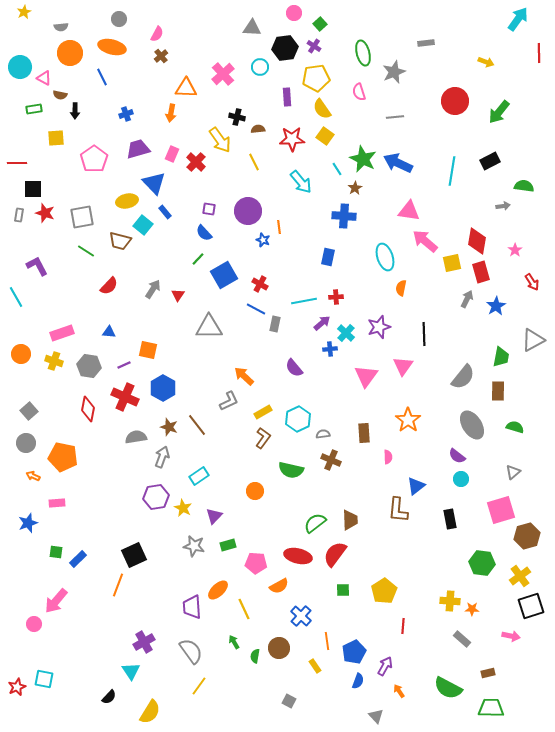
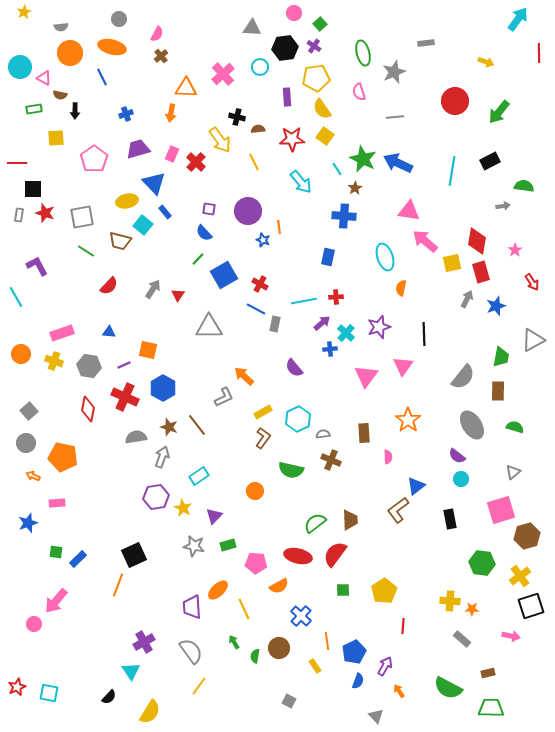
blue star at (496, 306): rotated 12 degrees clockwise
gray L-shape at (229, 401): moved 5 px left, 4 px up
brown L-shape at (398, 510): rotated 48 degrees clockwise
cyan square at (44, 679): moved 5 px right, 14 px down
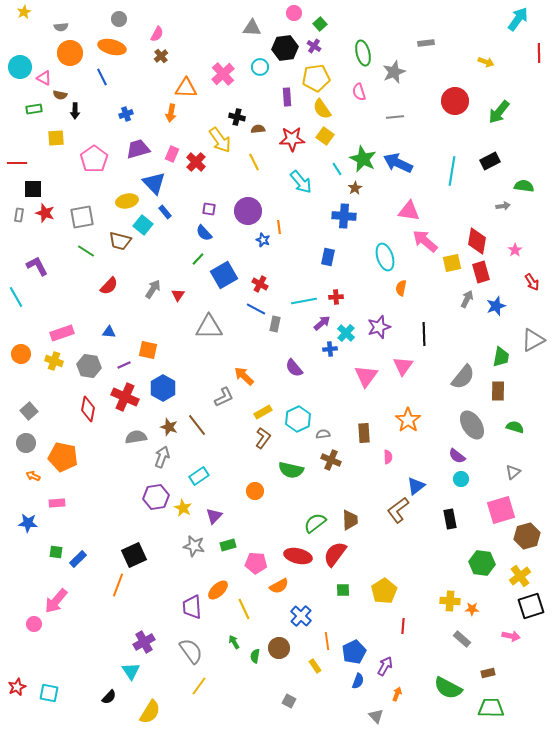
blue star at (28, 523): rotated 24 degrees clockwise
orange arrow at (399, 691): moved 2 px left, 3 px down; rotated 56 degrees clockwise
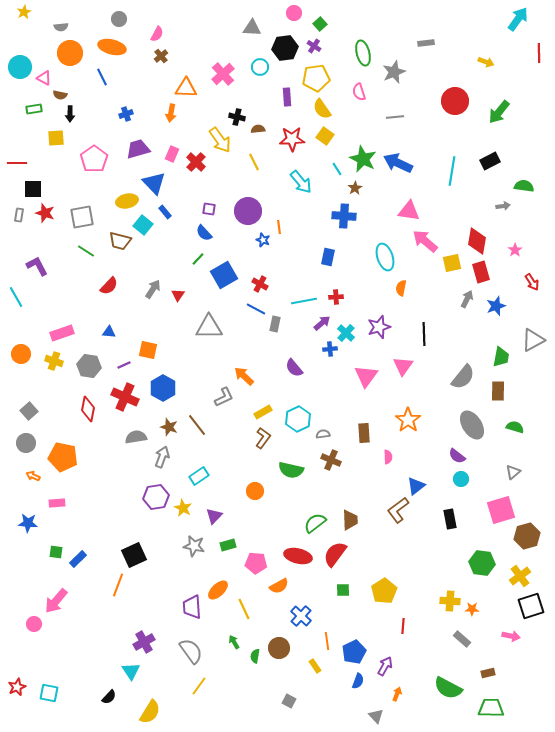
black arrow at (75, 111): moved 5 px left, 3 px down
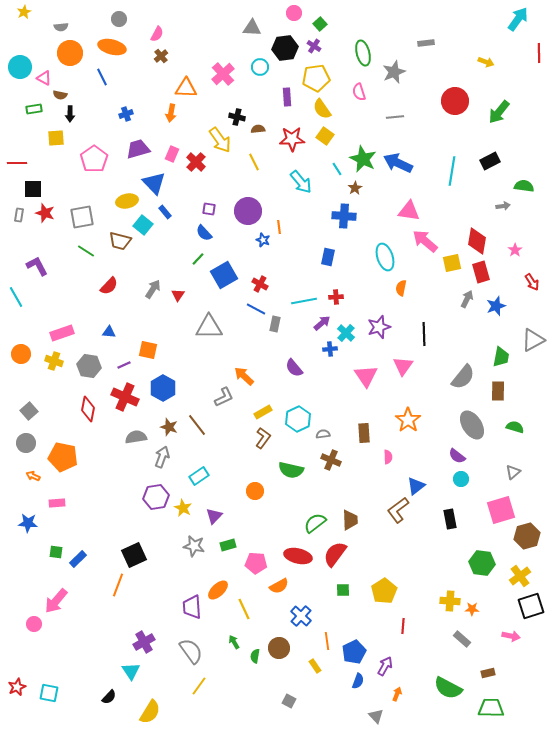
pink triangle at (366, 376): rotated 10 degrees counterclockwise
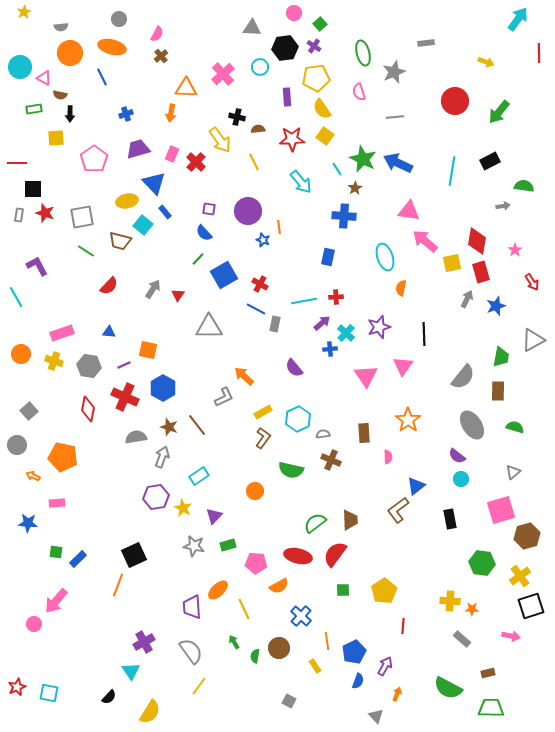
gray circle at (26, 443): moved 9 px left, 2 px down
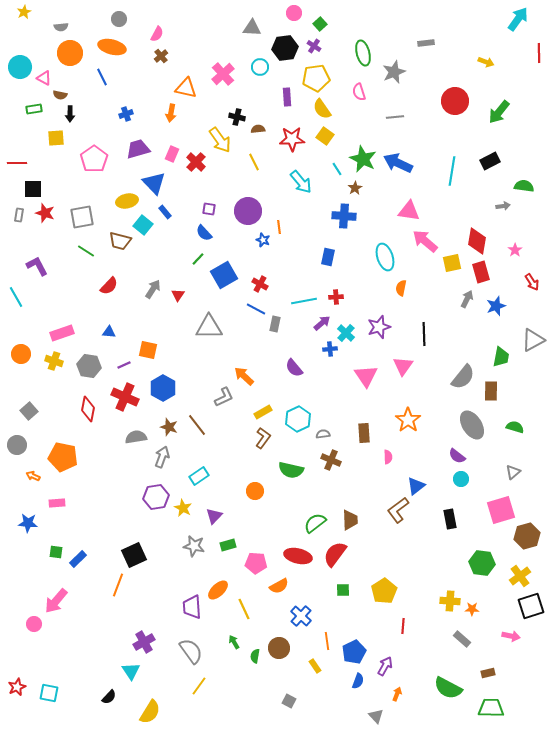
orange triangle at (186, 88): rotated 10 degrees clockwise
brown rectangle at (498, 391): moved 7 px left
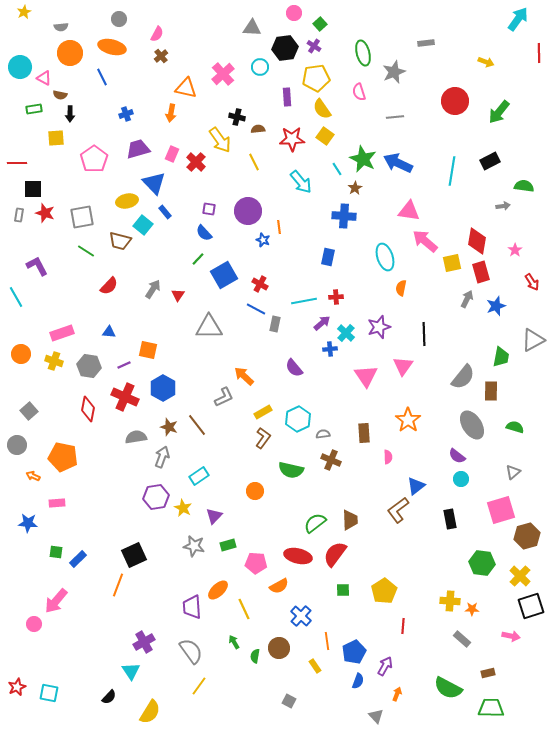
yellow cross at (520, 576): rotated 10 degrees counterclockwise
